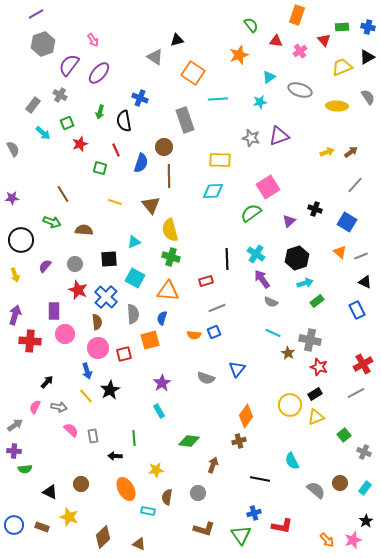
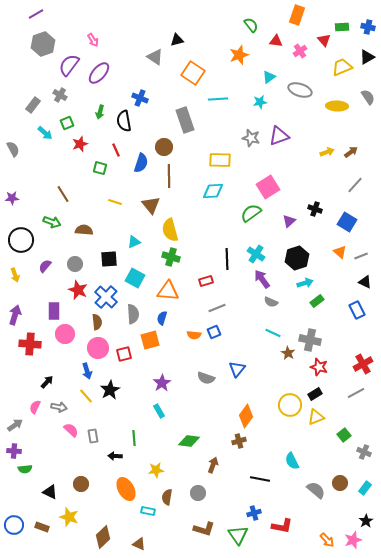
cyan arrow at (43, 133): moved 2 px right
red cross at (30, 341): moved 3 px down
green triangle at (241, 535): moved 3 px left
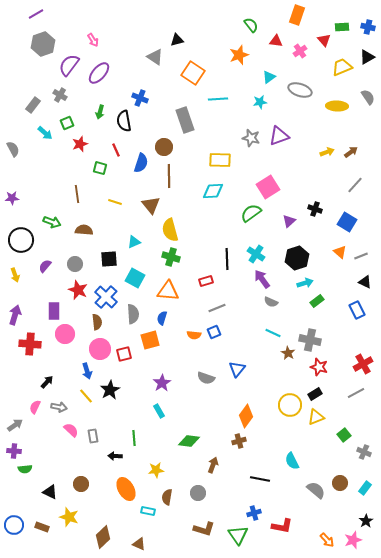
brown line at (63, 194): moved 14 px right; rotated 24 degrees clockwise
pink circle at (98, 348): moved 2 px right, 1 px down
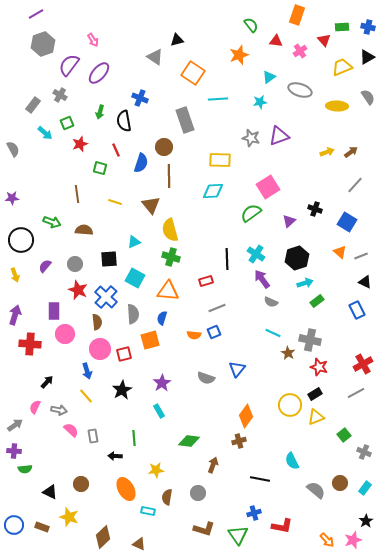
black star at (110, 390): moved 12 px right
gray arrow at (59, 407): moved 3 px down
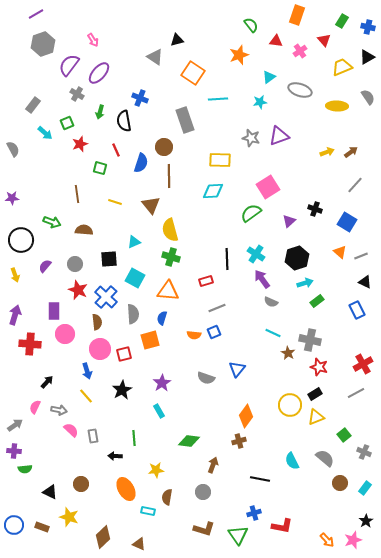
green rectangle at (342, 27): moved 6 px up; rotated 56 degrees counterclockwise
gray cross at (60, 95): moved 17 px right, 1 px up
gray semicircle at (316, 490): moved 9 px right, 32 px up
gray circle at (198, 493): moved 5 px right, 1 px up
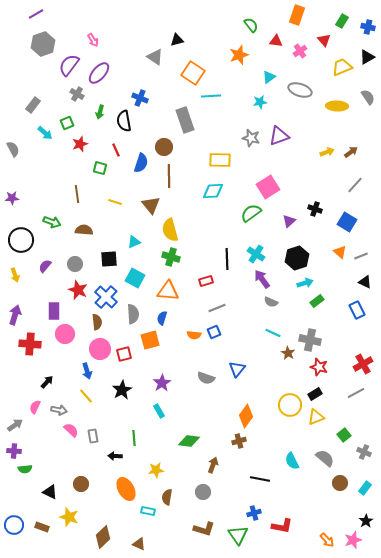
cyan line at (218, 99): moved 7 px left, 3 px up
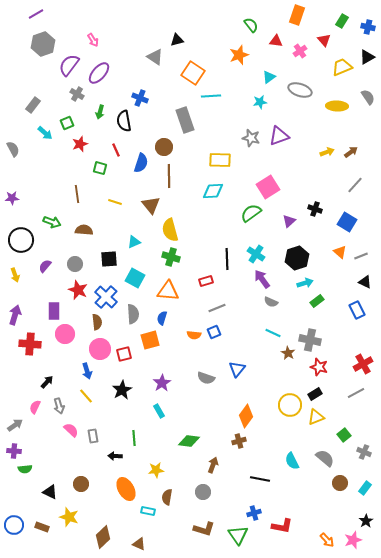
gray arrow at (59, 410): moved 4 px up; rotated 63 degrees clockwise
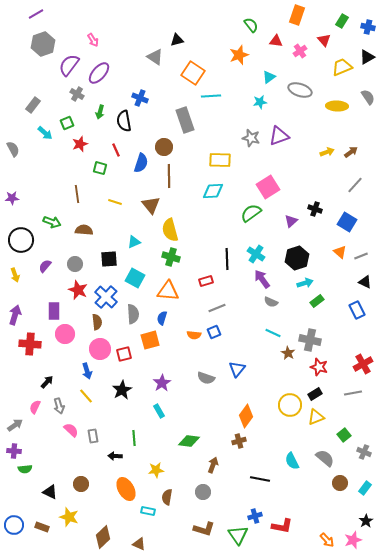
purple triangle at (289, 221): moved 2 px right
gray line at (356, 393): moved 3 px left; rotated 18 degrees clockwise
blue cross at (254, 513): moved 1 px right, 3 px down
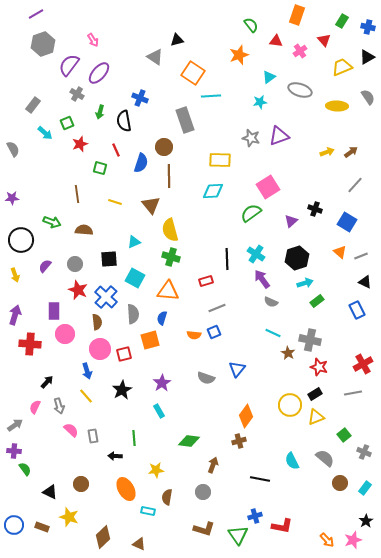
green semicircle at (25, 469): rotated 120 degrees counterclockwise
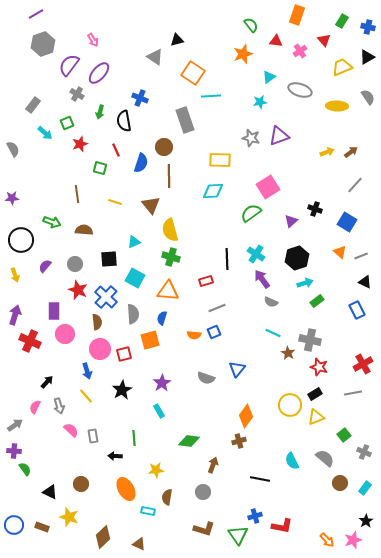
orange star at (239, 55): moved 4 px right, 1 px up
red cross at (30, 344): moved 3 px up; rotated 20 degrees clockwise
